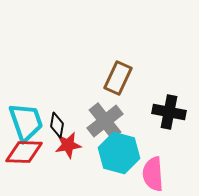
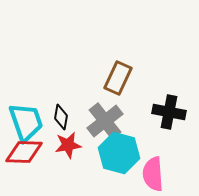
black diamond: moved 4 px right, 8 px up
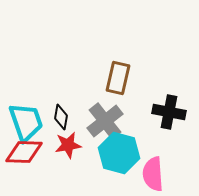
brown rectangle: rotated 12 degrees counterclockwise
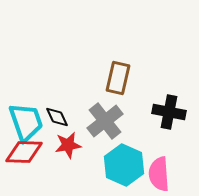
black diamond: moved 4 px left; rotated 35 degrees counterclockwise
cyan hexagon: moved 5 px right, 12 px down; rotated 9 degrees clockwise
pink semicircle: moved 6 px right
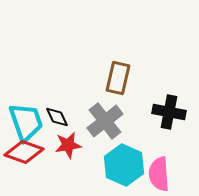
red diamond: rotated 18 degrees clockwise
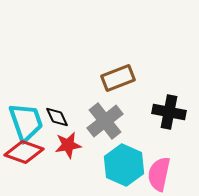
brown rectangle: rotated 56 degrees clockwise
pink semicircle: rotated 16 degrees clockwise
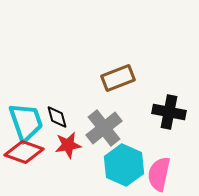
black diamond: rotated 10 degrees clockwise
gray cross: moved 1 px left, 7 px down
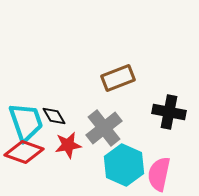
black diamond: moved 3 px left, 1 px up; rotated 15 degrees counterclockwise
